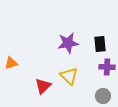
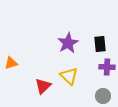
purple star: rotated 20 degrees counterclockwise
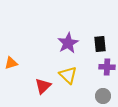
yellow triangle: moved 1 px left, 1 px up
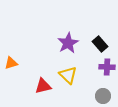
black rectangle: rotated 35 degrees counterclockwise
red triangle: rotated 30 degrees clockwise
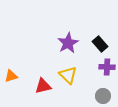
orange triangle: moved 13 px down
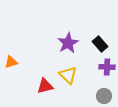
orange triangle: moved 14 px up
red triangle: moved 2 px right
gray circle: moved 1 px right
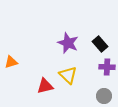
purple star: rotated 20 degrees counterclockwise
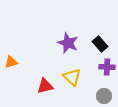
yellow triangle: moved 4 px right, 2 px down
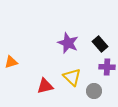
gray circle: moved 10 px left, 5 px up
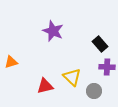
purple star: moved 15 px left, 12 px up
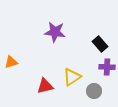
purple star: moved 2 px right, 1 px down; rotated 15 degrees counterclockwise
yellow triangle: rotated 42 degrees clockwise
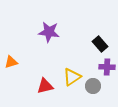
purple star: moved 6 px left
gray circle: moved 1 px left, 5 px up
